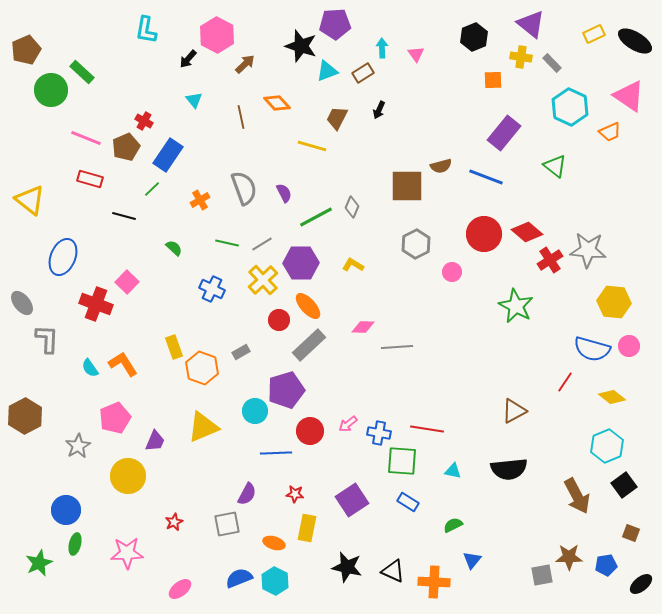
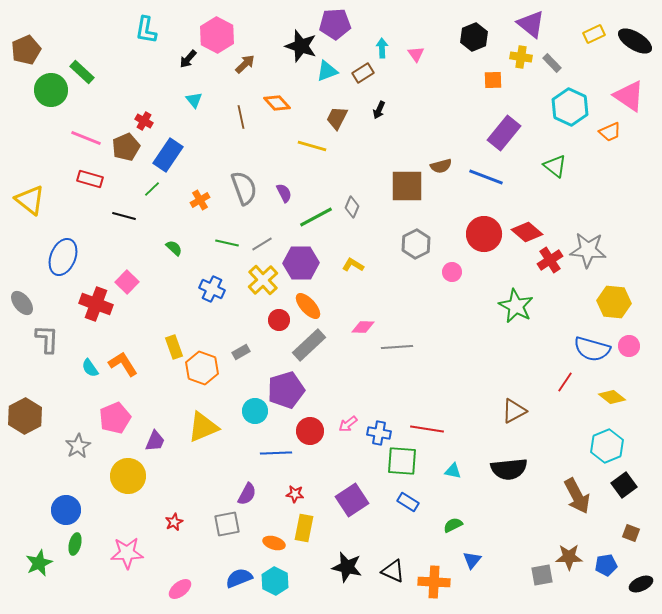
yellow rectangle at (307, 528): moved 3 px left
black ellipse at (641, 584): rotated 15 degrees clockwise
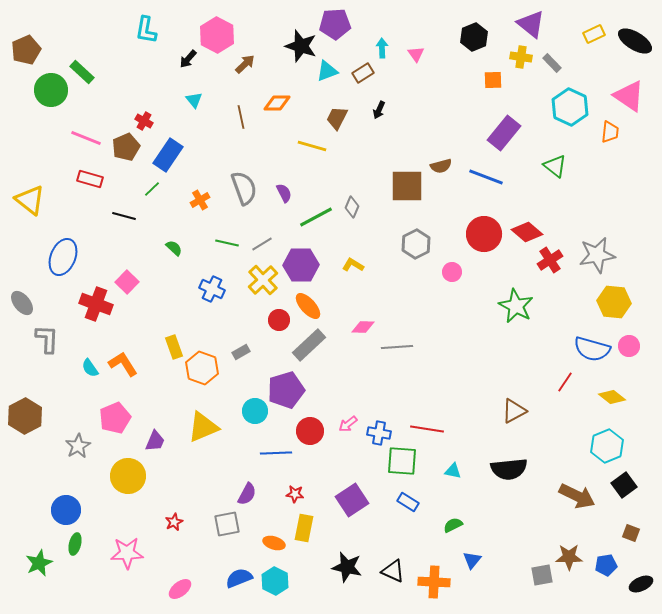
orange diamond at (277, 103): rotated 48 degrees counterclockwise
orange trapezoid at (610, 132): rotated 60 degrees counterclockwise
gray star at (588, 250): moved 9 px right, 5 px down; rotated 15 degrees counterclockwise
purple hexagon at (301, 263): moved 2 px down
brown arrow at (577, 496): rotated 36 degrees counterclockwise
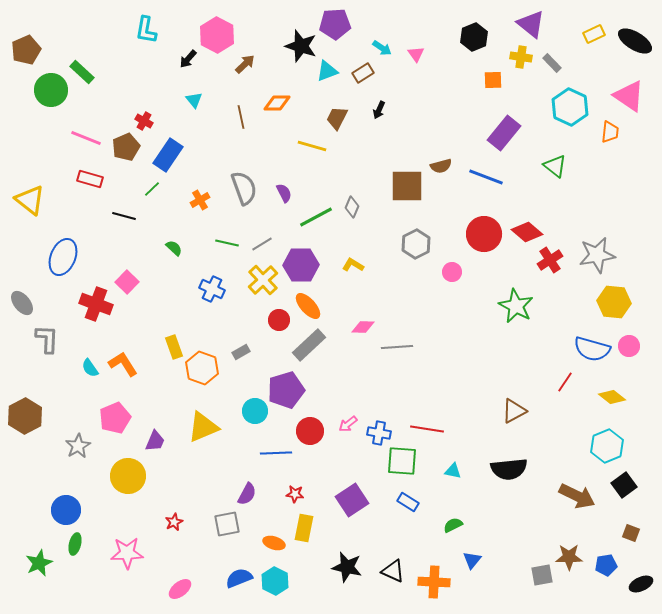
cyan arrow at (382, 48): rotated 126 degrees clockwise
